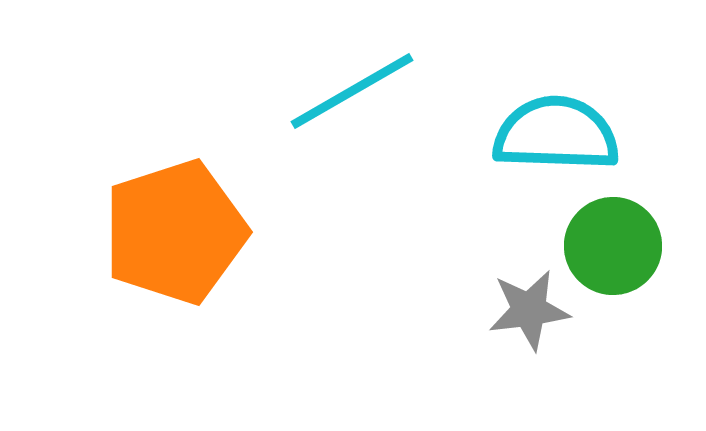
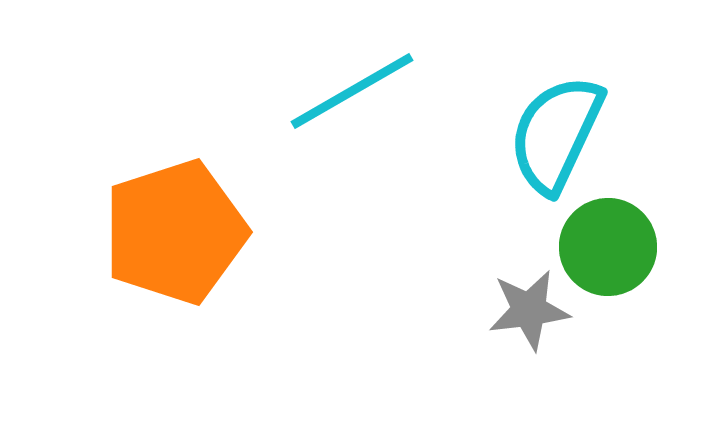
cyan semicircle: rotated 67 degrees counterclockwise
green circle: moved 5 px left, 1 px down
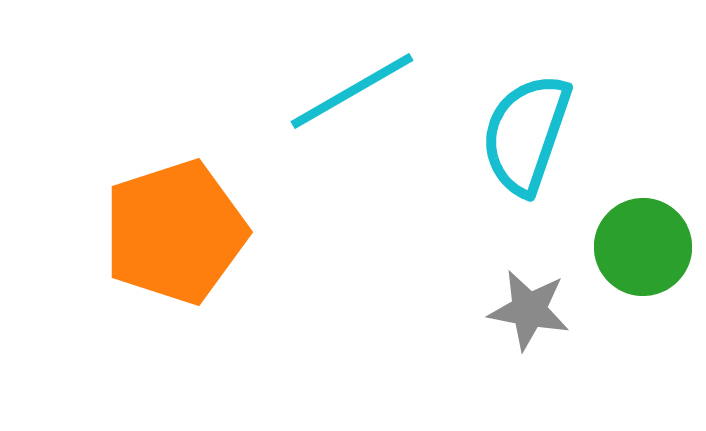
cyan semicircle: moved 30 px left; rotated 6 degrees counterclockwise
green circle: moved 35 px right
gray star: rotated 18 degrees clockwise
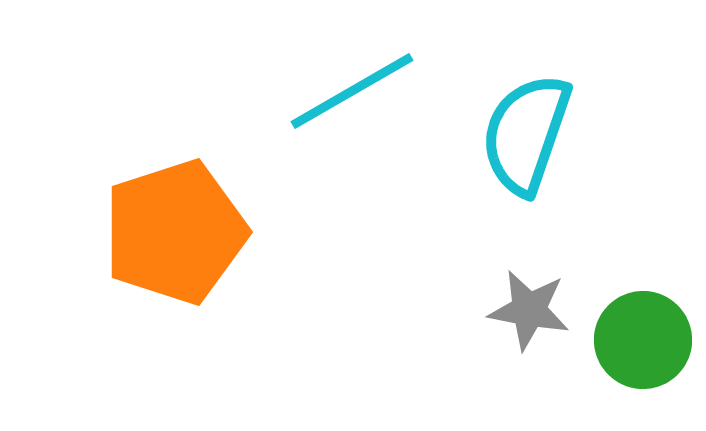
green circle: moved 93 px down
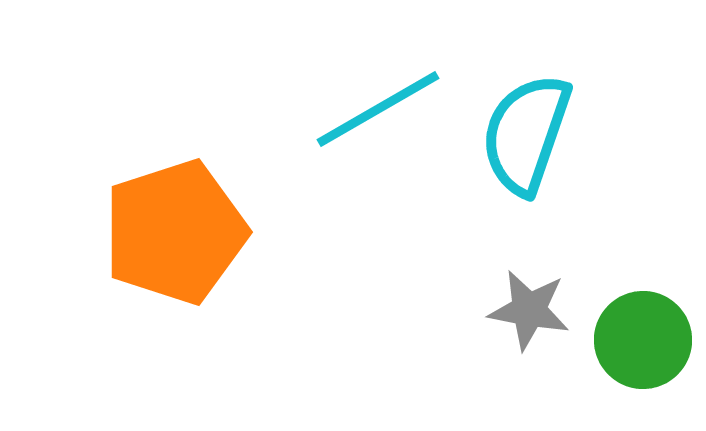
cyan line: moved 26 px right, 18 px down
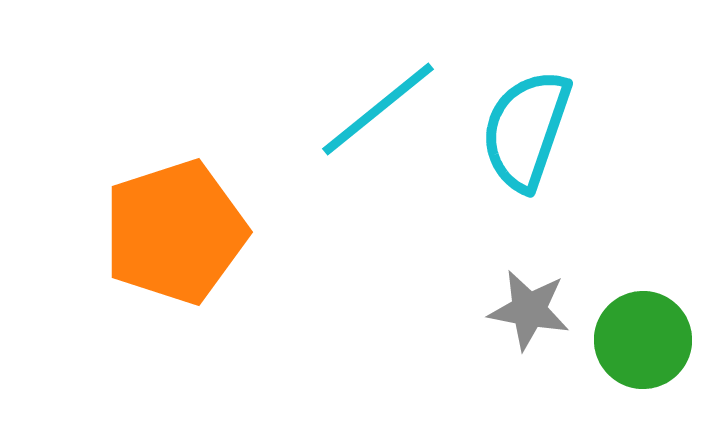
cyan line: rotated 9 degrees counterclockwise
cyan semicircle: moved 4 px up
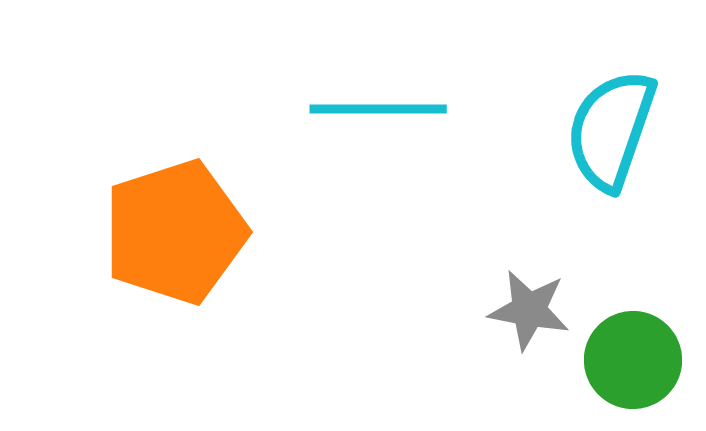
cyan line: rotated 39 degrees clockwise
cyan semicircle: moved 85 px right
green circle: moved 10 px left, 20 px down
